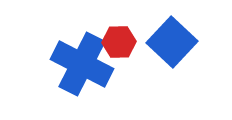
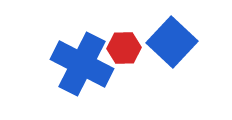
red hexagon: moved 5 px right, 6 px down
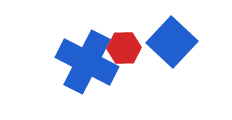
blue cross: moved 5 px right, 2 px up
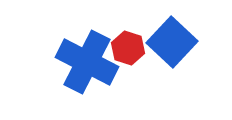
red hexagon: moved 4 px right; rotated 20 degrees clockwise
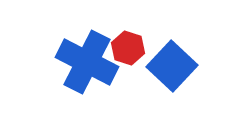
blue square: moved 24 px down
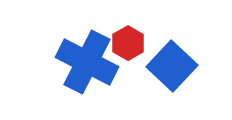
red hexagon: moved 5 px up; rotated 12 degrees clockwise
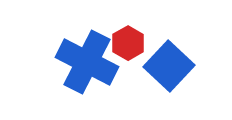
blue square: moved 3 px left
